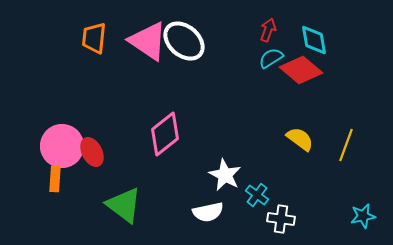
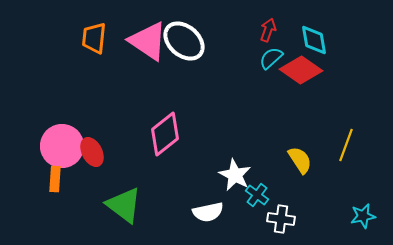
cyan semicircle: rotated 10 degrees counterclockwise
red diamond: rotated 6 degrees counterclockwise
yellow semicircle: moved 21 px down; rotated 20 degrees clockwise
white star: moved 10 px right
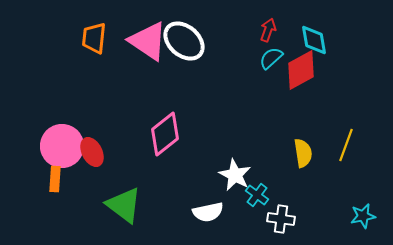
red diamond: rotated 63 degrees counterclockwise
yellow semicircle: moved 3 px right, 7 px up; rotated 24 degrees clockwise
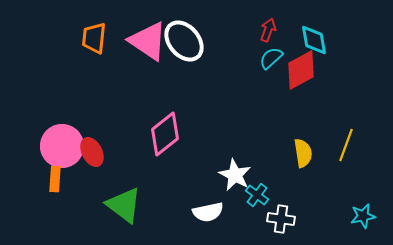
white ellipse: rotated 9 degrees clockwise
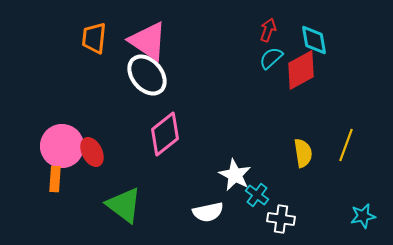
white ellipse: moved 37 px left, 34 px down
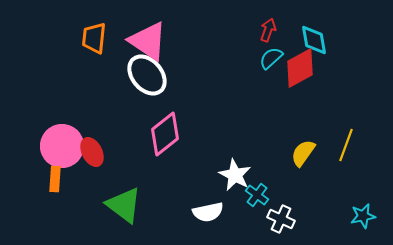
red diamond: moved 1 px left, 2 px up
yellow semicircle: rotated 136 degrees counterclockwise
white cross: rotated 16 degrees clockwise
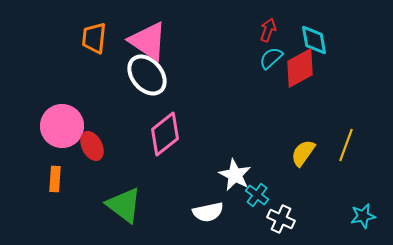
pink circle: moved 20 px up
red ellipse: moved 6 px up
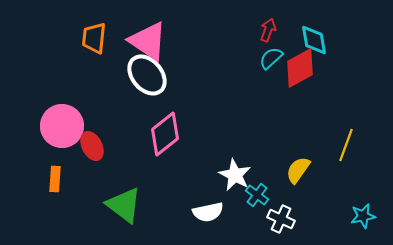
yellow semicircle: moved 5 px left, 17 px down
